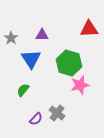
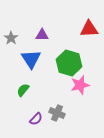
gray cross: rotated 14 degrees counterclockwise
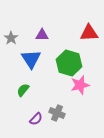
red triangle: moved 4 px down
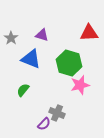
purple triangle: rotated 16 degrees clockwise
blue triangle: rotated 35 degrees counterclockwise
purple semicircle: moved 8 px right, 5 px down
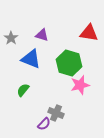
red triangle: rotated 12 degrees clockwise
gray cross: moved 1 px left
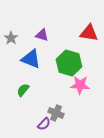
pink star: rotated 18 degrees clockwise
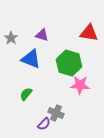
green semicircle: moved 3 px right, 4 px down
